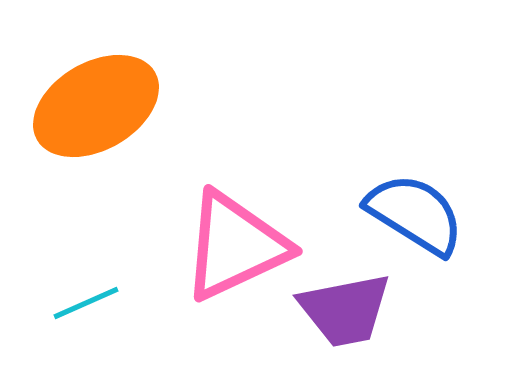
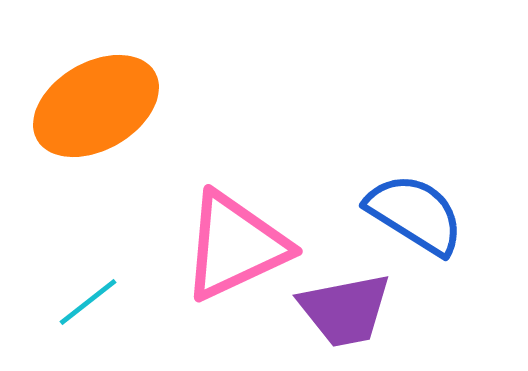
cyan line: moved 2 px right, 1 px up; rotated 14 degrees counterclockwise
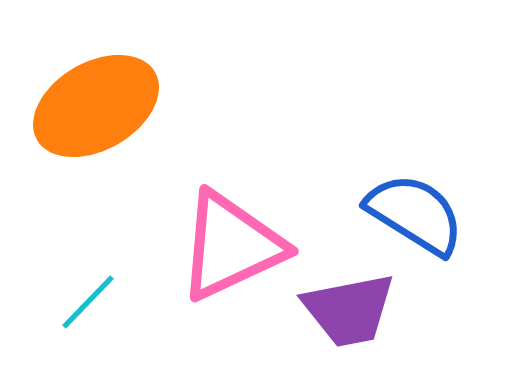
pink triangle: moved 4 px left
cyan line: rotated 8 degrees counterclockwise
purple trapezoid: moved 4 px right
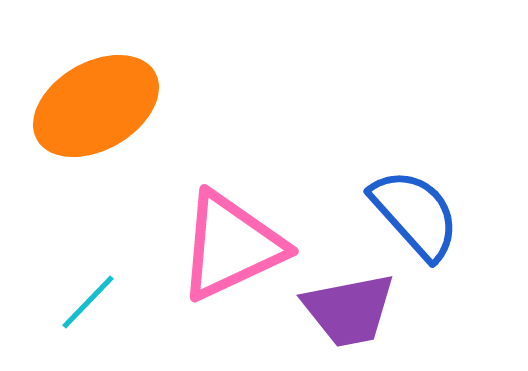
blue semicircle: rotated 16 degrees clockwise
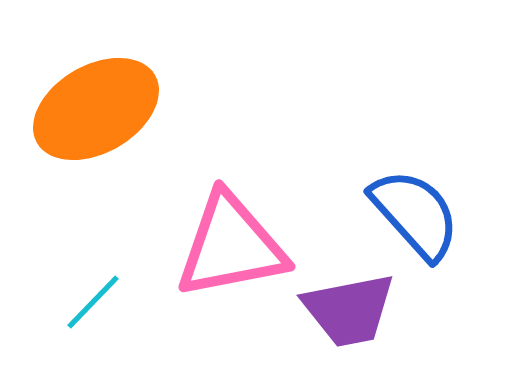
orange ellipse: moved 3 px down
pink triangle: rotated 14 degrees clockwise
cyan line: moved 5 px right
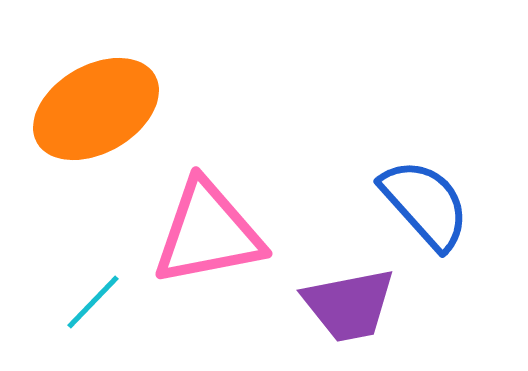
blue semicircle: moved 10 px right, 10 px up
pink triangle: moved 23 px left, 13 px up
purple trapezoid: moved 5 px up
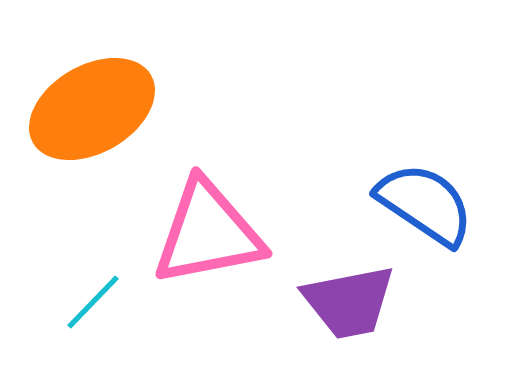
orange ellipse: moved 4 px left
blue semicircle: rotated 14 degrees counterclockwise
purple trapezoid: moved 3 px up
